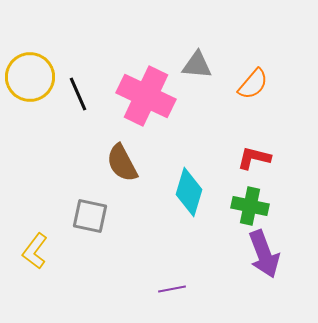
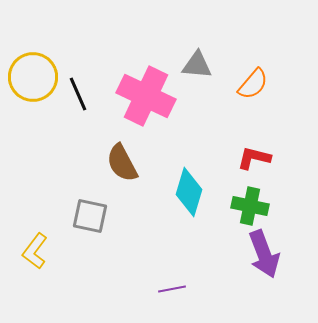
yellow circle: moved 3 px right
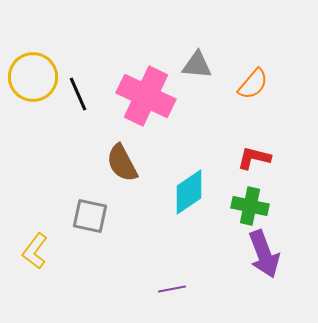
cyan diamond: rotated 39 degrees clockwise
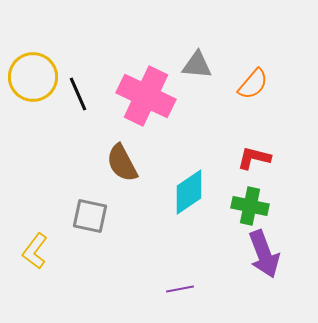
purple line: moved 8 px right
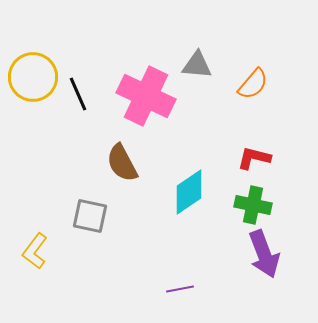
green cross: moved 3 px right, 1 px up
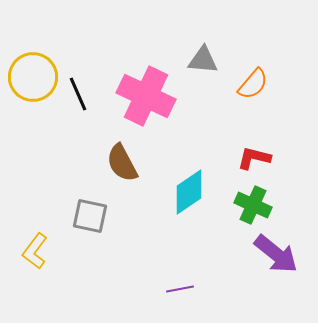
gray triangle: moved 6 px right, 5 px up
green cross: rotated 12 degrees clockwise
purple arrow: moved 12 px right; rotated 30 degrees counterclockwise
